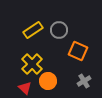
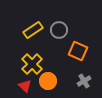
red triangle: moved 2 px up
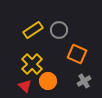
orange square: moved 1 px left, 3 px down
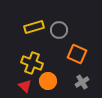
yellow rectangle: moved 1 px right, 3 px up; rotated 18 degrees clockwise
yellow cross: moved 1 px up; rotated 25 degrees counterclockwise
gray cross: moved 2 px left, 1 px down
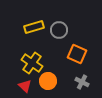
yellow cross: rotated 15 degrees clockwise
gray cross: rotated 32 degrees counterclockwise
